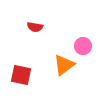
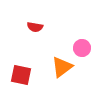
pink circle: moved 1 px left, 2 px down
orange triangle: moved 2 px left, 2 px down
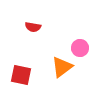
red semicircle: moved 2 px left
pink circle: moved 2 px left
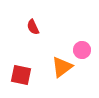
red semicircle: rotated 56 degrees clockwise
pink circle: moved 2 px right, 2 px down
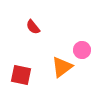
red semicircle: rotated 14 degrees counterclockwise
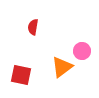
red semicircle: rotated 49 degrees clockwise
pink circle: moved 1 px down
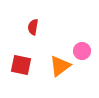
orange triangle: moved 2 px left, 1 px up
red square: moved 10 px up
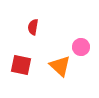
pink circle: moved 1 px left, 4 px up
orange triangle: rotated 40 degrees counterclockwise
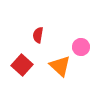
red semicircle: moved 5 px right, 8 px down
red square: moved 1 px right; rotated 30 degrees clockwise
